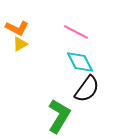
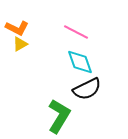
cyan diamond: rotated 8 degrees clockwise
black semicircle: rotated 28 degrees clockwise
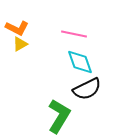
pink line: moved 2 px left, 2 px down; rotated 15 degrees counterclockwise
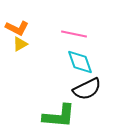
green L-shape: rotated 64 degrees clockwise
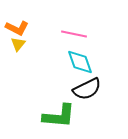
yellow triangle: moved 2 px left; rotated 21 degrees counterclockwise
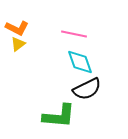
yellow triangle: rotated 14 degrees clockwise
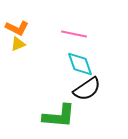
yellow triangle: rotated 14 degrees clockwise
cyan diamond: moved 2 px down
black semicircle: rotated 8 degrees counterclockwise
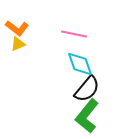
orange L-shape: rotated 10 degrees clockwise
black semicircle: rotated 16 degrees counterclockwise
green L-shape: moved 28 px right; rotated 124 degrees clockwise
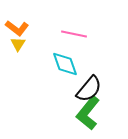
yellow triangle: rotated 35 degrees counterclockwise
cyan diamond: moved 15 px left
black semicircle: moved 2 px right
green L-shape: moved 1 px right, 3 px up
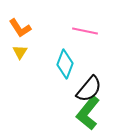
orange L-shape: moved 3 px right; rotated 20 degrees clockwise
pink line: moved 11 px right, 3 px up
yellow triangle: moved 2 px right, 8 px down
cyan diamond: rotated 40 degrees clockwise
